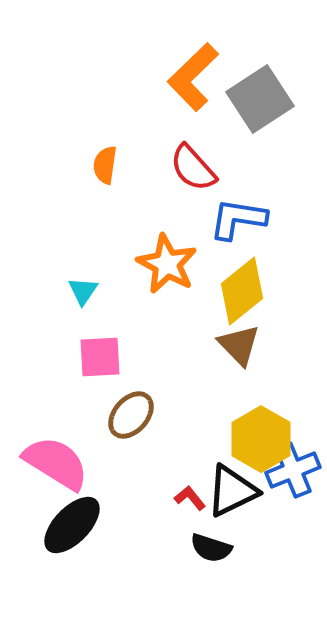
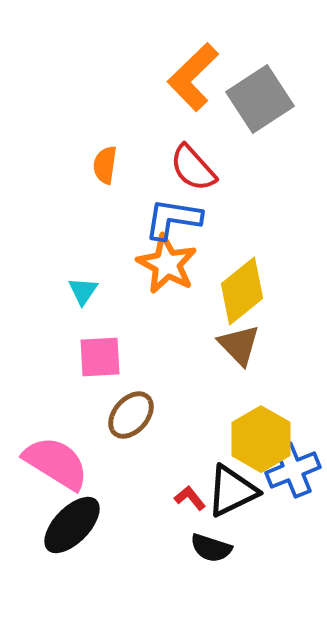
blue L-shape: moved 65 px left
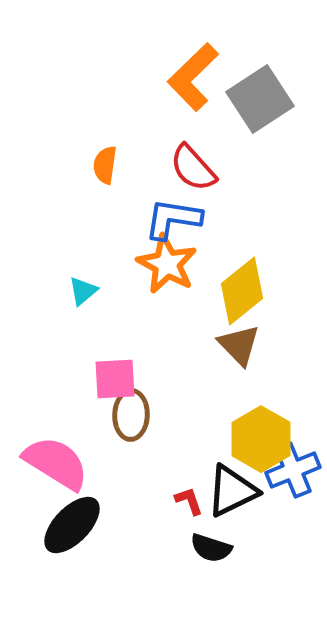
cyan triangle: rotated 16 degrees clockwise
pink square: moved 15 px right, 22 px down
brown ellipse: rotated 39 degrees counterclockwise
red L-shape: moved 1 px left, 3 px down; rotated 20 degrees clockwise
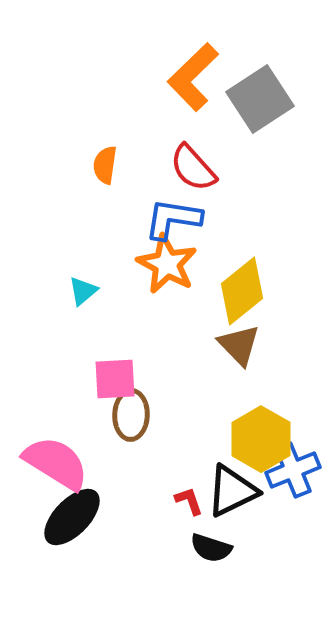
black ellipse: moved 8 px up
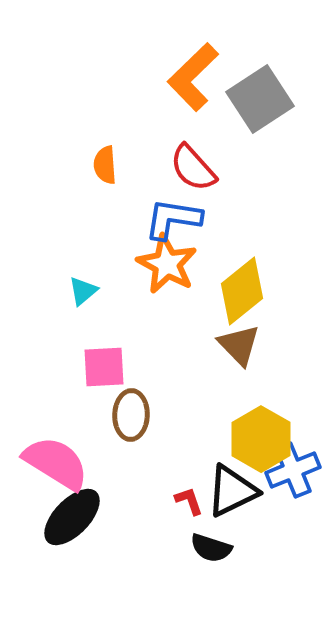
orange semicircle: rotated 12 degrees counterclockwise
pink square: moved 11 px left, 12 px up
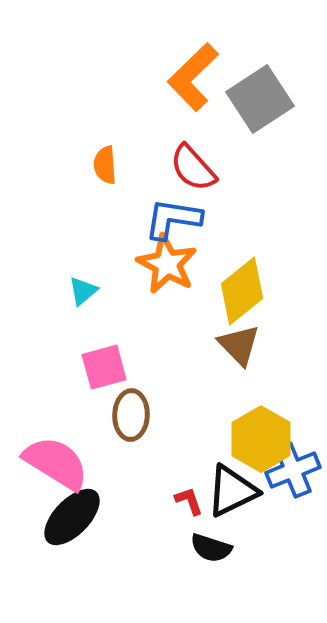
pink square: rotated 12 degrees counterclockwise
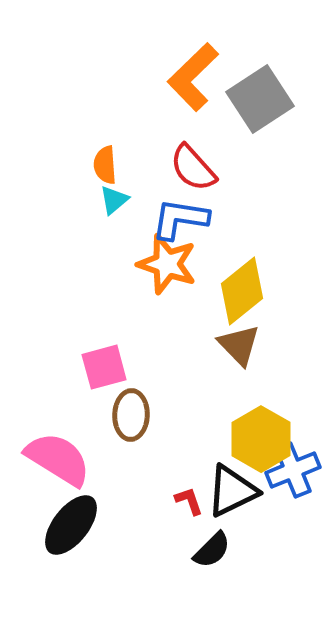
blue L-shape: moved 7 px right
orange star: rotated 10 degrees counterclockwise
cyan triangle: moved 31 px right, 91 px up
pink semicircle: moved 2 px right, 4 px up
black ellipse: moved 1 px left, 8 px down; rotated 6 degrees counterclockwise
black semicircle: moved 1 px right, 2 px down; rotated 63 degrees counterclockwise
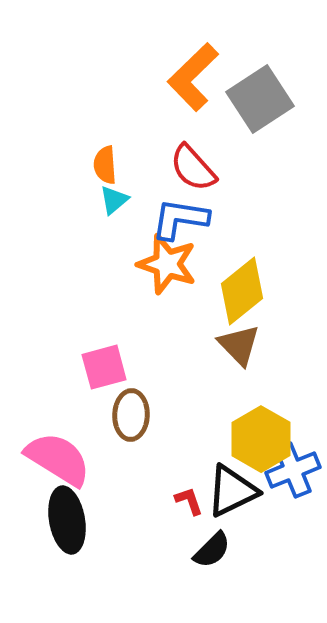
black ellipse: moved 4 px left, 5 px up; rotated 48 degrees counterclockwise
